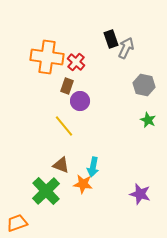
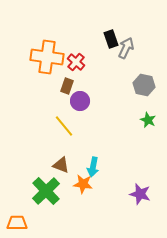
orange trapezoid: rotated 20 degrees clockwise
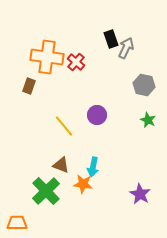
brown rectangle: moved 38 px left
purple circle: moved 17 px right, 14 px down
purple star: rotated 15 degrees clockwise
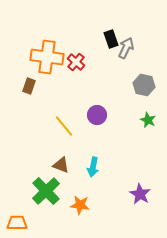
orange star: moved 3 px left, 21 px down
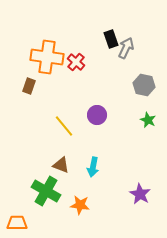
green cross: rotated 16 degrees counterclockwise
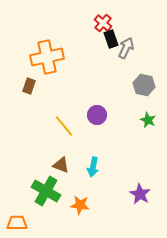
orange cross: rotated 20 degrees counterclockwise
red cross: moved 27 px right, 39 px up
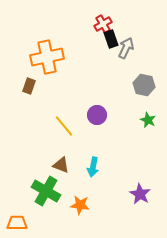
red cross: moved 1 px down; rotated 18 degrees clockwise
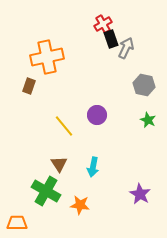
brown triangle: moved 2 px left, 1 px up; rotated 36 degrees clockwise
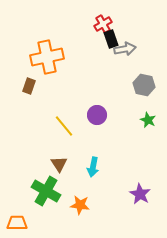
gray arrow: moved 1 px left, 1 px down; rotated 55 degrees clockwise
